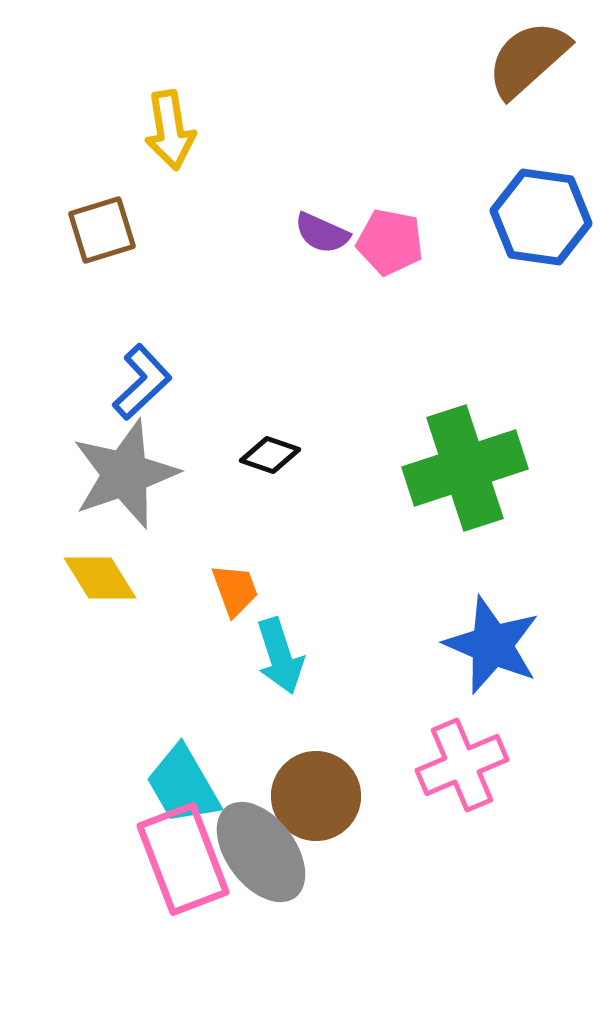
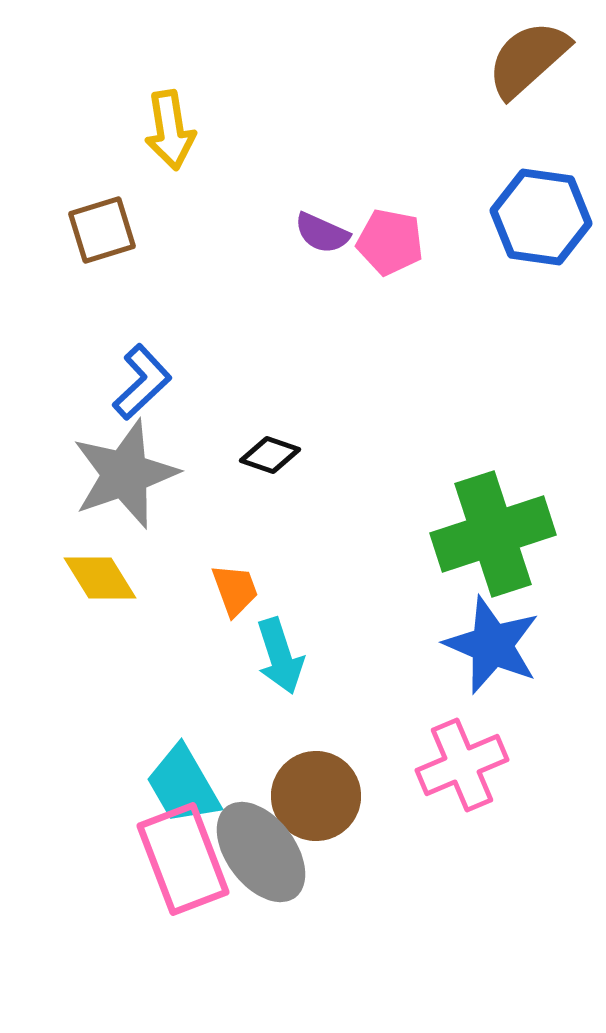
green cross: moved 28 px right, 66 px down
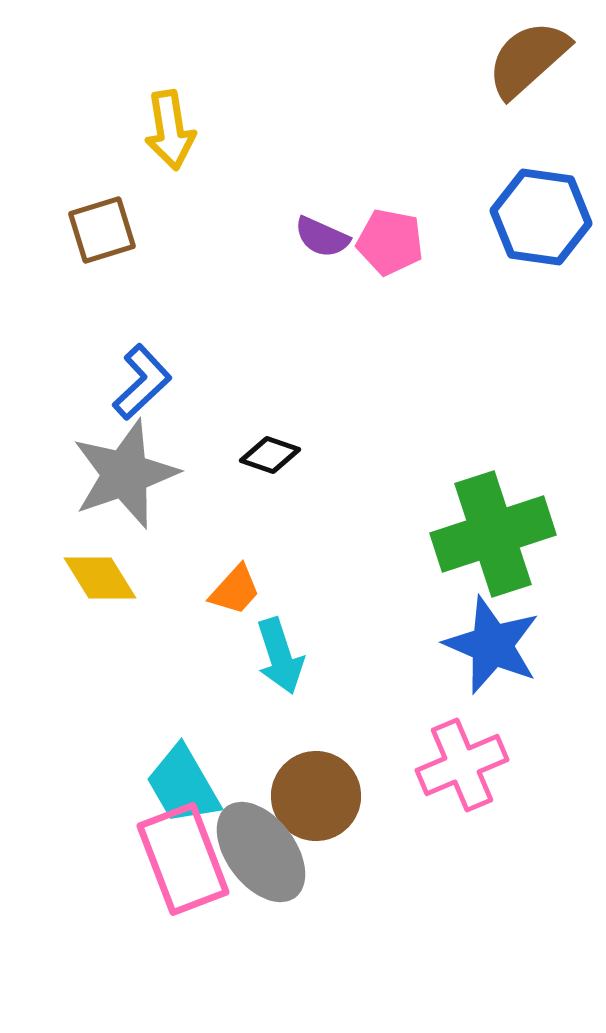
purple semicircle: moved 4 px down
orange trapezoid: rotated 62 degrees clockwise
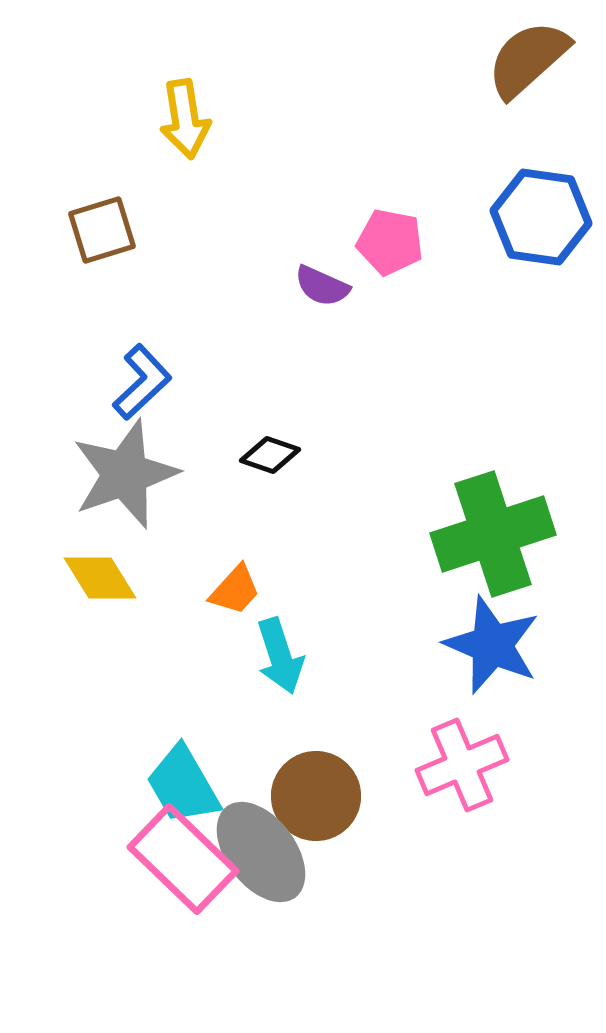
yellow arrow: moved 15 px right, 11 px up
purple semicircle: moved 49 px down
pink rectangle: rotated 25 degrees counterclockwise
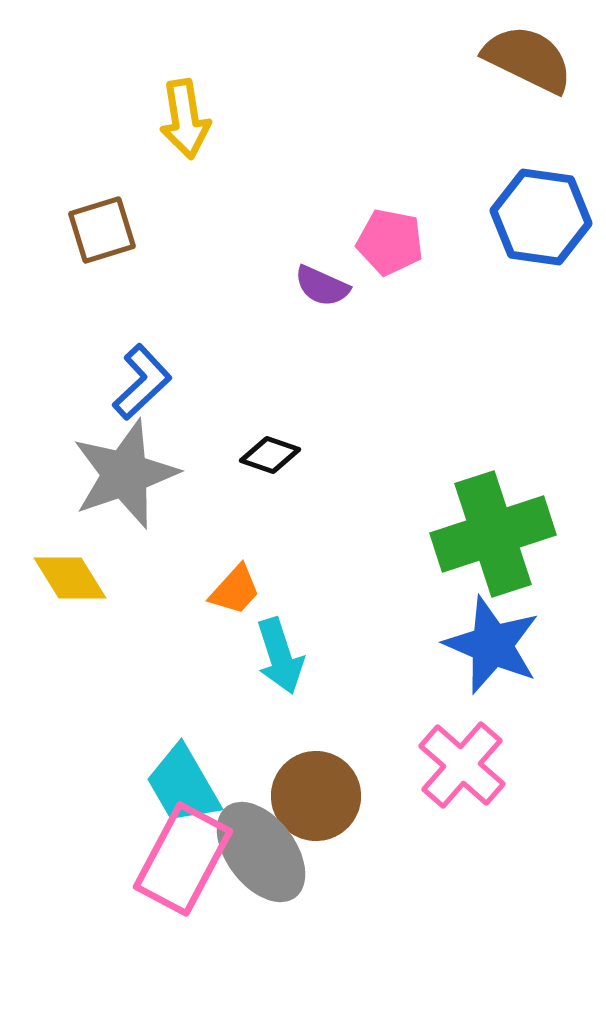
brown semicircle: rotated 68 degrees clockwise
yellow diamond: moved 30 px left
pink cross: rotated 26 degrees counterclockwise
pink rectangle: rotated 74 degrees clockwise
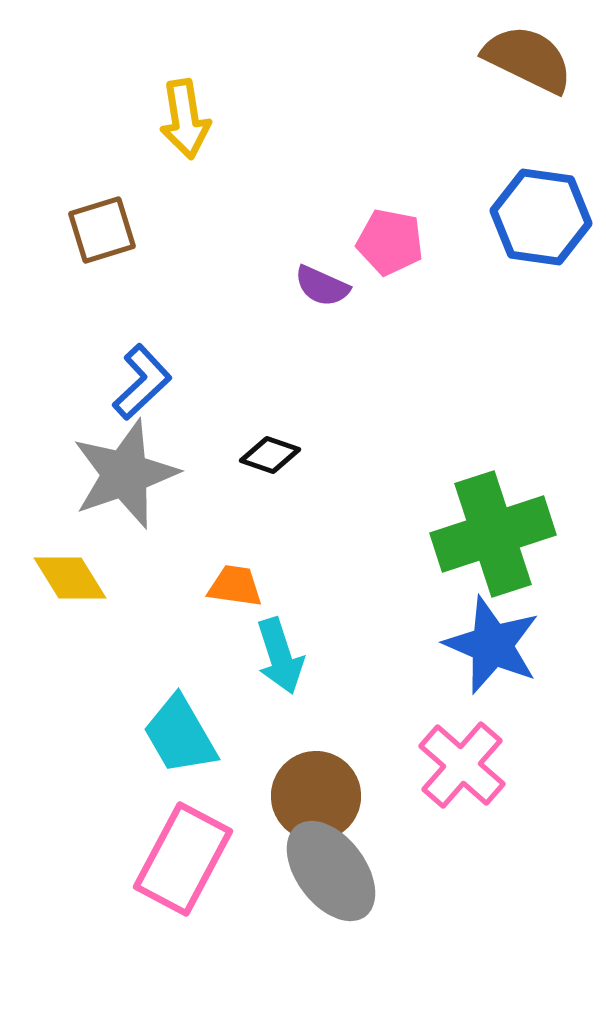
orange trapezoid: moved 4 px up; rotated 124 degrees counterclockwise
cyan trapezoid: moved 3 px left, 50 px up
gray ellipse: moved 70 px right, 19 px down
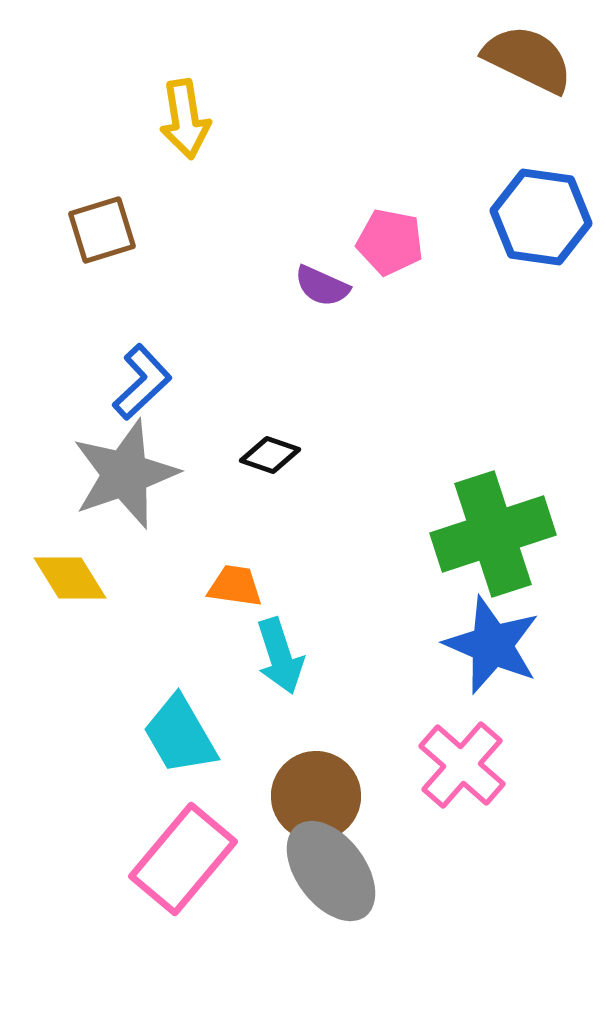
pink rectangle: rotated 12 degrees clockwise
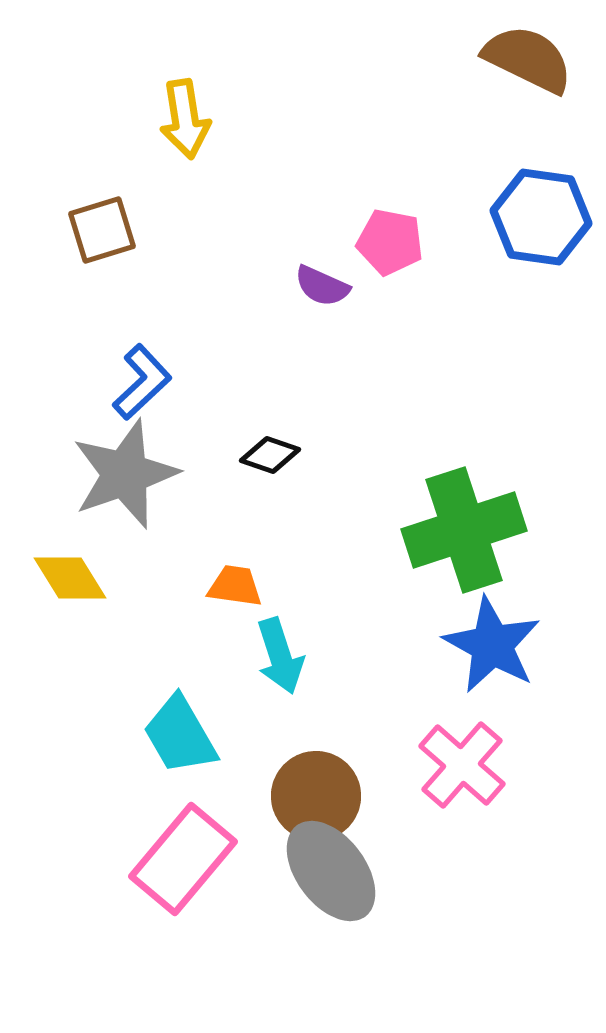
green cross: moved 29 px left, 4 px up
blue star: rotated 6 degrees clockwise
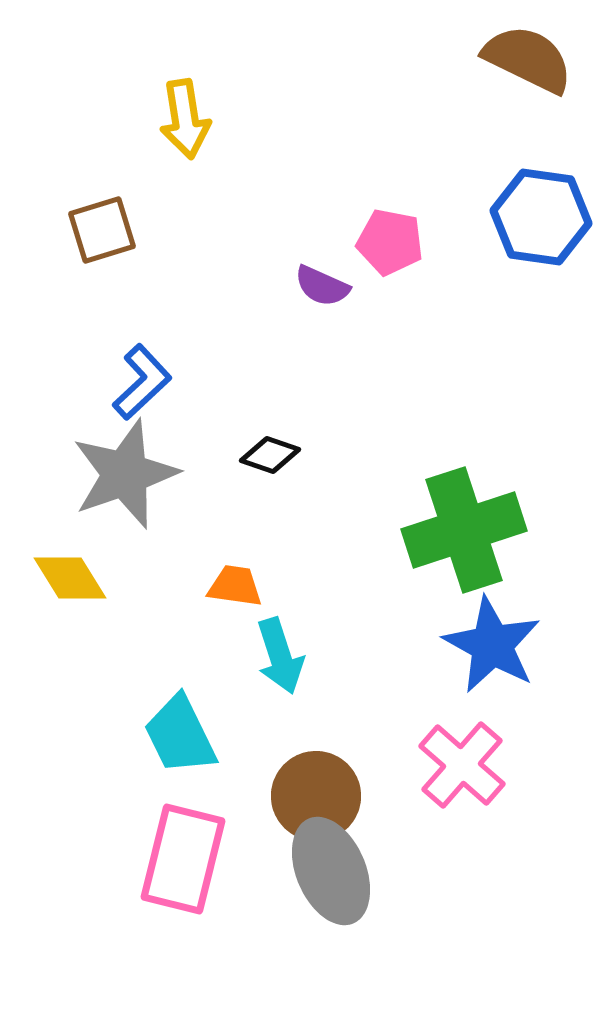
cyan trapezoid: rotated 4 degrees clockwise
pink rectangle: rotated 26 degrees counterclockwise
gray ellipse: rotated 14 degrees clockwise
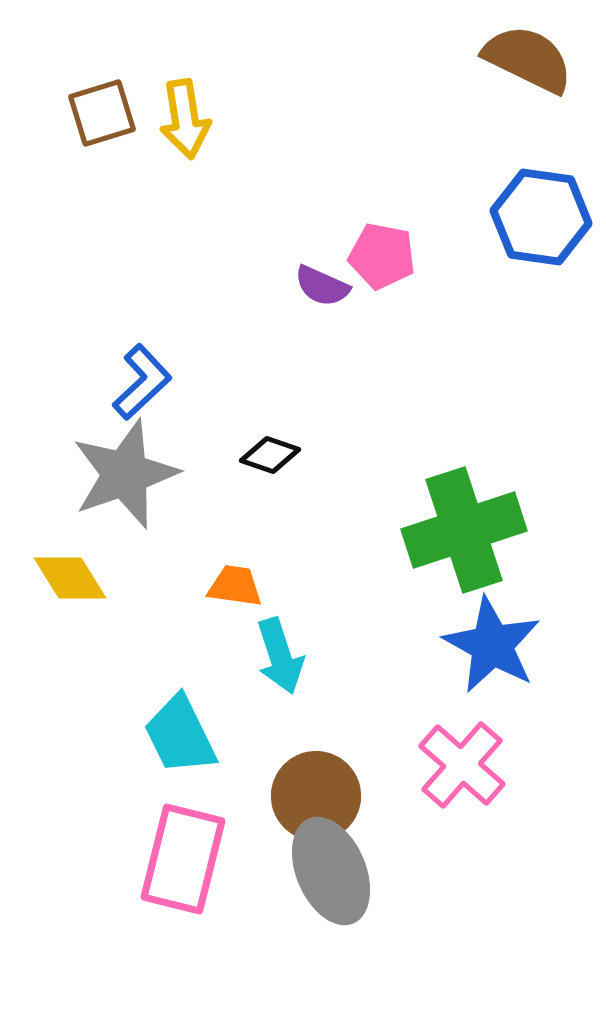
brown square: moved 117 px up
pink pentagon: moved 8 px left, 14 px down
